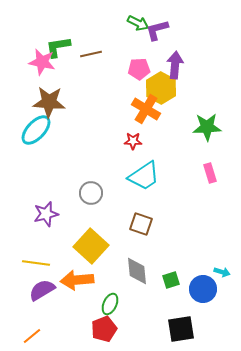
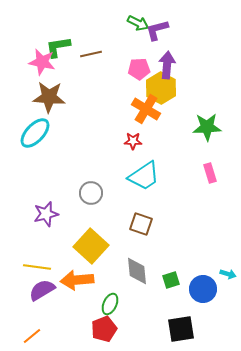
purple arrow: moved 8 px left
brown star: moved 5 px up
cyan ellipse: moved 1 px left, 3 px down
yellow line: moved 1 px right, 4 px down
cyan arrow: moved 6 px right, 2 px down
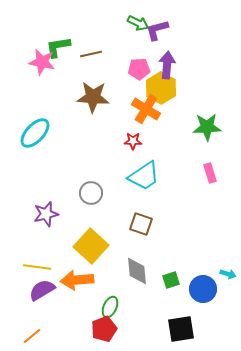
brown star: moved 44 px right
green ellipse: moved 3 px down
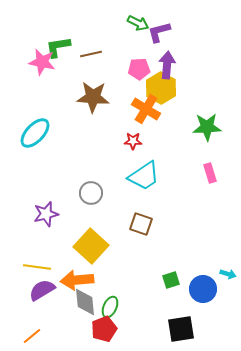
purple L-shape: moved 2 px right, 2 px down
gray diamond: moved 52 px left, 31 px down
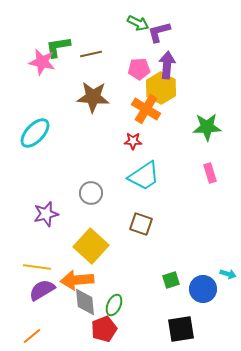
green ellipse: moved 4 px right, 2 px up
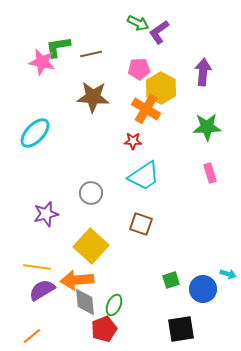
purple L-shape: rotated 20 degrees counterclockwise
purple arrow: moved 36 px right, 7 px down
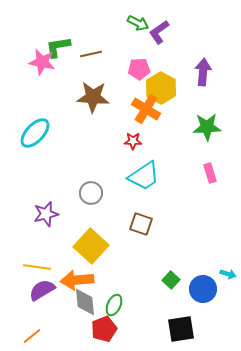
green square: rotated 30 degrees counterclockwise
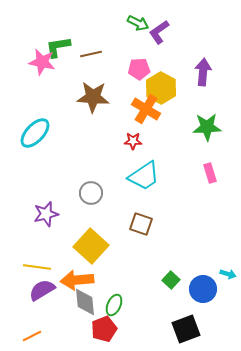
black square: moved 5 px right; rotated 12 degrees counterclockwise
orange line: rotated 12 degrees clockwise
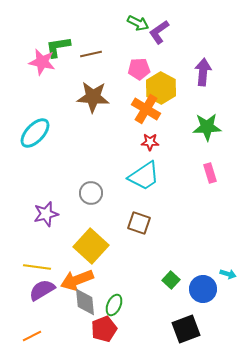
red star: moved 17 px right, 1 px down
brown square: moved 2 px left, 1 px up
orange arrow: rotated 16 degrees counterclockwise
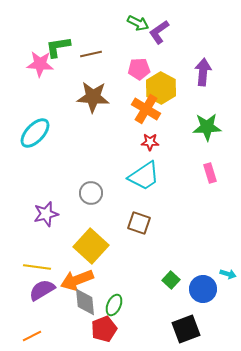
pink star: moved 2 px left, 2 px down; rotated 8 degrees counterclockwise
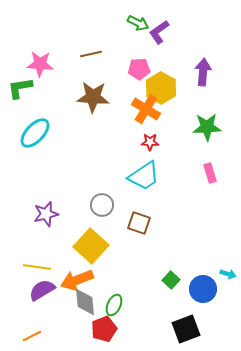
green L-shape: moved 38 px left, 41 px down
gray circle: moved 11 px right, 12 px down
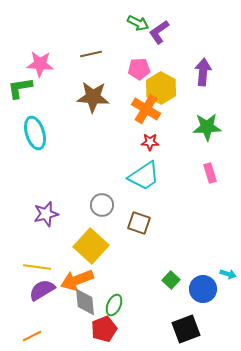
cyan ellipse: rotated 60 degrees counterclockwise
